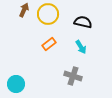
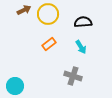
brown arrow: rotated 40 degrees clockwise
black semicircle: rotated 18 degrees counterclockwise
cyan circle: moved 1 px left, 2 px down
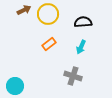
cyan arrow: rotated 56 degrees clockwise
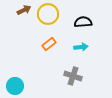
cyan arrow: rotated 120 degrees counterclockwise
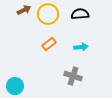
black semicircle: moved 3 px left, 8 px up
